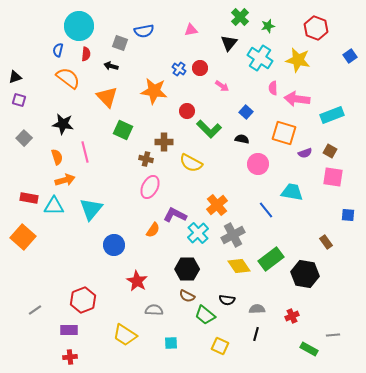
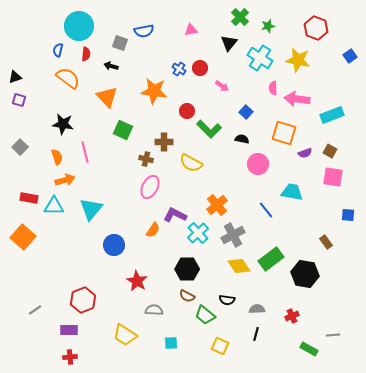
gray square at (24, 138): moved 4 px left, 9 px down
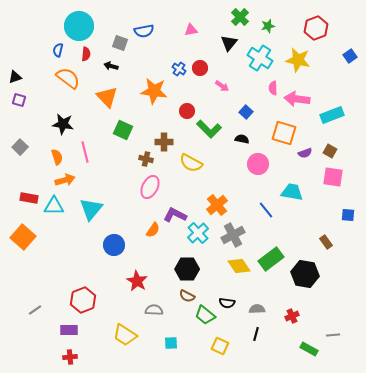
red hexagon at (316, 28): rotated 20 degrees clockwise
black semicircle at (227, 300): moved 3 px down
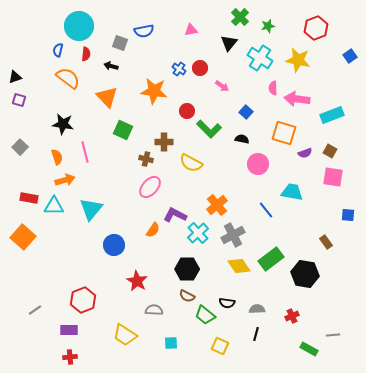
pink ellipse at (150, 187): rotated 15 degrees clockwise
